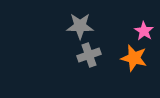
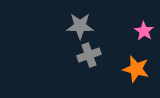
orange star: moved 2 px right, 11 px down
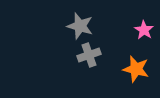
gray star: rotated 16 degrees clockwise
pink star: moved 1 px up
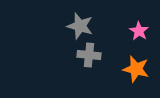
pink star: moved 5 px left, 1 px down
gray cross: rotated 25 degrees clockwise
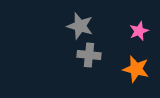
pink star: rotated 18 degrees clockwise
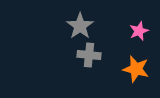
gray star: rotated 20 degrees clockwise
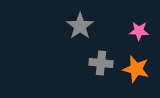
pink star: rotated 24 degrees clockwise
gray cross: moved 12 px right, 8 px down
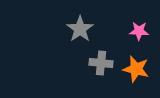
gray star: moved 3 px down
